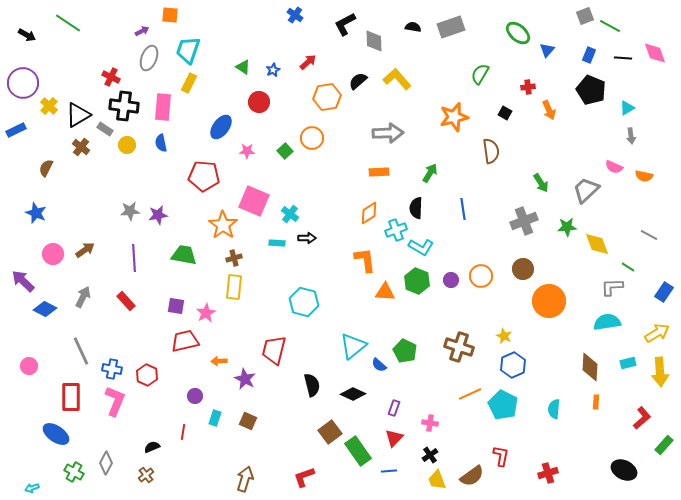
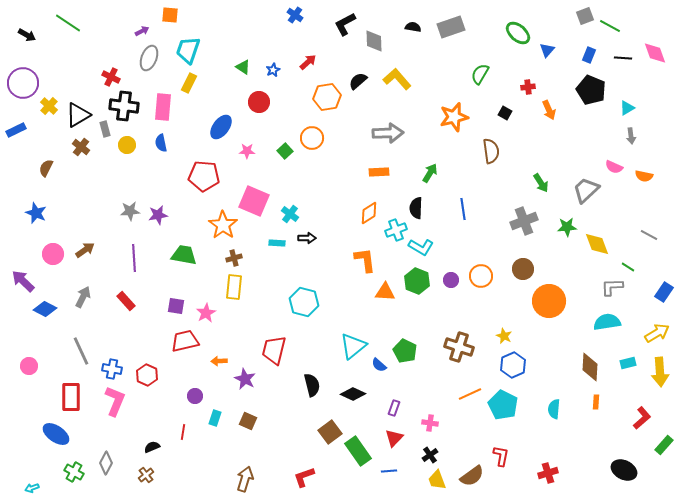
gray rectangle at (105, 129): rotated 42 degrees clockwise
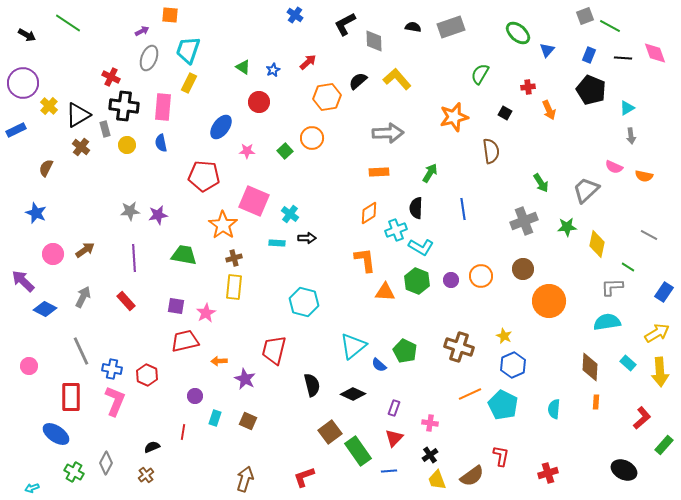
yellow diamond at (597, 244): rotated 32 degrees clockwise
cyan rectangle at (628, 363): rotated 56 degrees clockwise
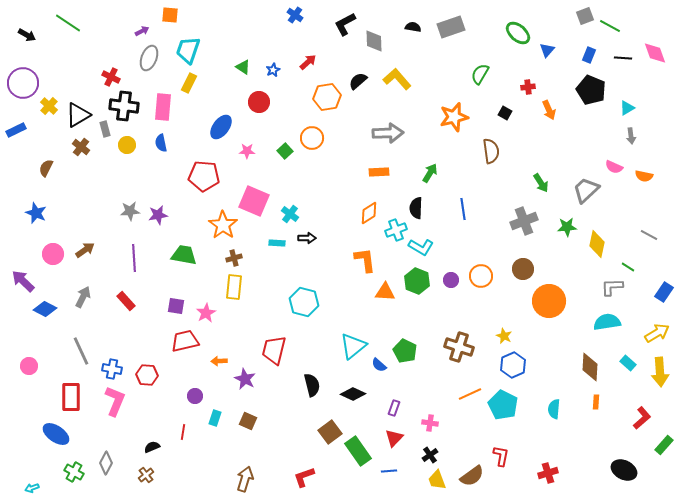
red hexagon at (147, 375): rotated 20 degrees counterclockwise
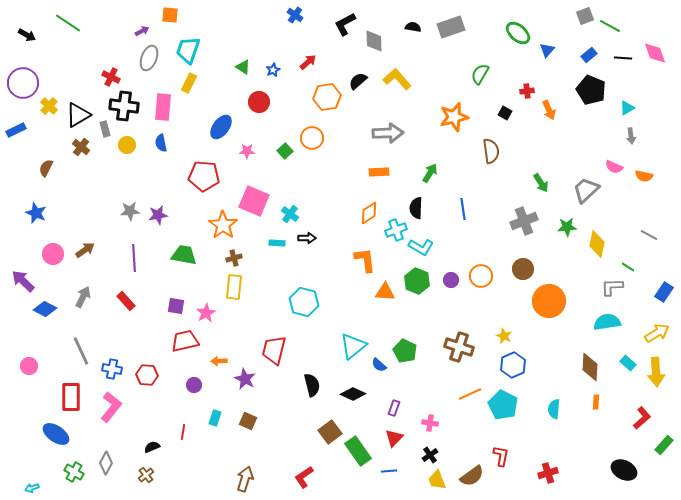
blue rectangle at (589, 55): rotated 28 degrees clockwise
red cross at (528, 87): moved 1 px left, 4 px down
yellow arrow at (660, 372): moved 4 px left
purple circle at (195, 396): moved 1 px left, 11 px up
pink L-shape at (115, 401): moved 4 px left, 6 px down; rotated 16 degrees clockwise
red L-shape at (304, 477): rotated 15 degrees counterclockwise
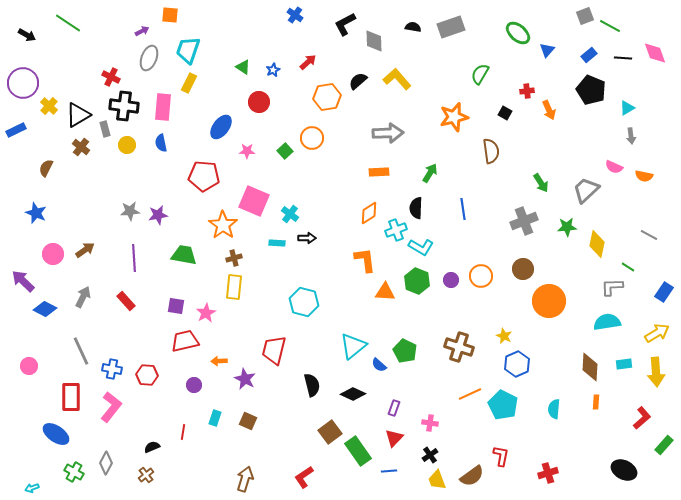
cyan rectangle at (628, 363): moved 4 px left, 1 px down; rotated 49 degrees counterclockwise
blue hexagon at (513, 365): moved 4 px right, 1 px up
